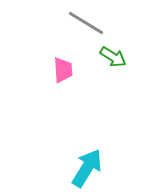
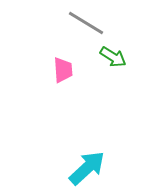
cyan arrow: rotated 15 degrees clockwise
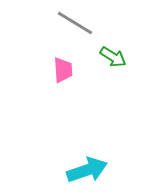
gray line: moved 11 px left
cyan arrow: moved 2 px down; rotated 24 degrees clockwise
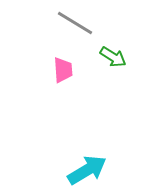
cyan arrow: rotated 12 degrees counterclockwise
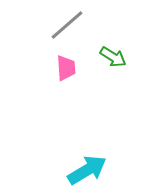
gray line: moved 8 px left, 2 px down; rotated 72 degrees counterclockwise
pink trapezoid: moved 3 px right, 2 px up
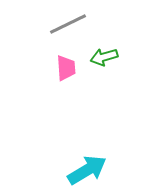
gray line: moved 1 px right, 1 px up; rotated 15 degrees clockwise
green arrow: moved 9 px left; rotated 132 degrees clockwise
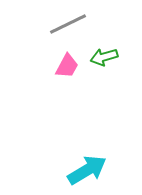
pink trapezoid: moved 1 px right, 2 px up; rotated 32 degrees clockwise
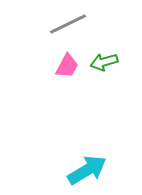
green arrow: moved 5 px down
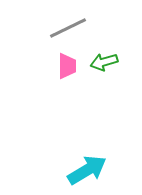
gray line: moved 4 px down
pink trapezoid: rotated 28 degrees counterclockwise
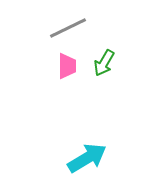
green arrow: moved 1 px down; rotated 44 degrees counterclockwise
cyan arrow: moved 12 px up
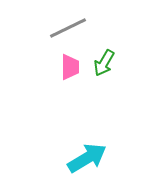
pink trapezoid: moved 3 px right, 1 px down
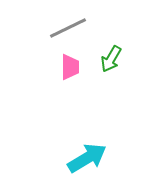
green arrow: moved 7 px right, 4 px up
